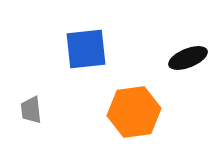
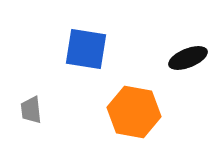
blue square: rotated 15 degrees clockwise
orange hexagon: rotated 18 degrees clockwise
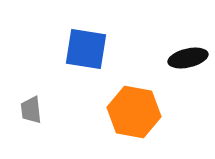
black ellipse: rotated 9 degrees clockwise
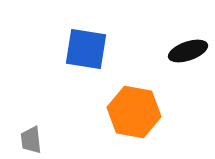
black ellipse: moved 7 px up; rotated 6 degrees counterclockwise
gray trapezoid: moved 30 px down
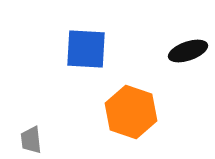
blue square: rotated 6 degrees counterclockwise
orange hexagon: moved 3 px left; rotated 9 degrees clockwise
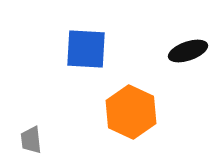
orange hexagon: rotated 6 degrees clockwise
